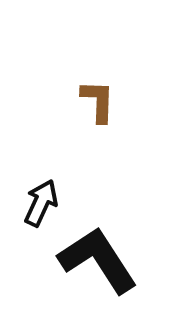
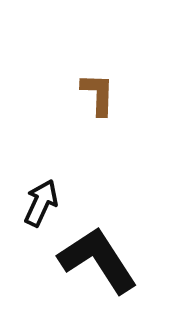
brown L-shape: moved 7 px up
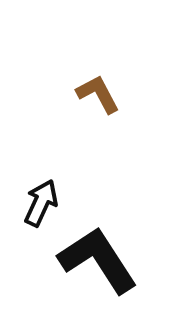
brown L-shape: rotated 30 degrees counterclockwise
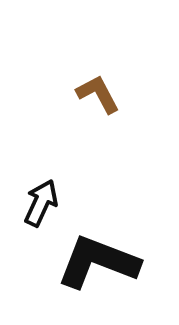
black L-shape: moved 2 px down; rotated 36 degrees counterclockwise
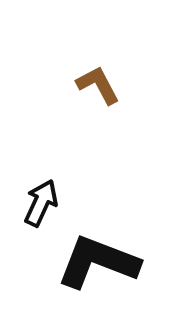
brown L-shape: moved 9 px up
